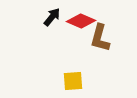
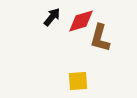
red diamond: rotated 40 degrees counterclockwise
yellow square: moved 5 px right
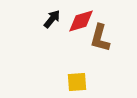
black arrow: moved 2 px down
yellow square: moved 1 px left, 1 px down
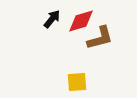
brown L-shape: rotated 120 degrees counterclockwise
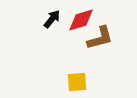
red diamond: moved 1 px up
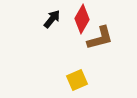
red diamond: moved 1 px right, 1 px up; rotated 44 degrees counterclockwise
yellow square: moved 2 px up; rotated 20 degrees counterclockwise
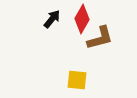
yellow square: rotated 30 degrees clockwise
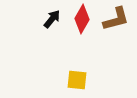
brown L-shape: moved 16 px right, 19 px up
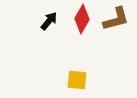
black arrow: moved 3 px left, 2 px down
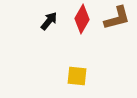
brown L-shape: moved 1 px right, 1 px up
yellow square: moved 4 px up
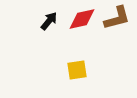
red diamond: rotated 48 degrees clockwise
yellow square: moved 6 px up; rotated 15 degrees counterclockwise
